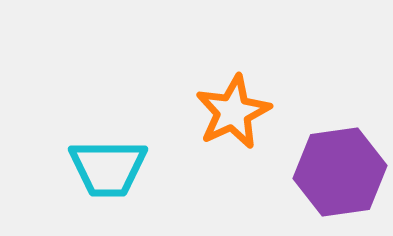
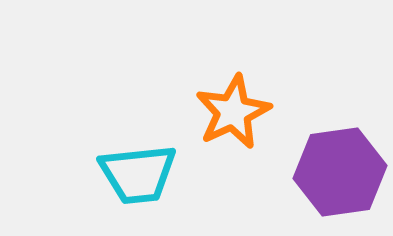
cyan trapezoid: moved 30 px right, 6 px down; rotated 6 degrees counterclockwise
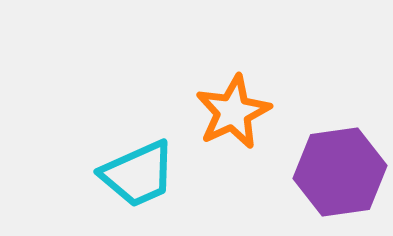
cyan trapezoid: rotated 18 degrees counterclockwise
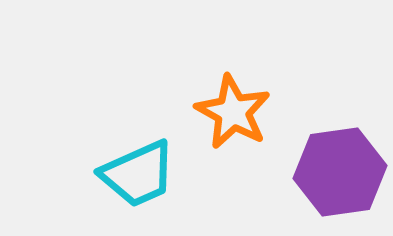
orange star: rotated 18 degrees counterclockwise
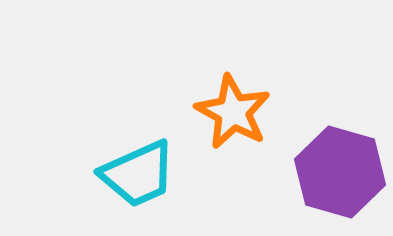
purple hexagon: rotated 24 degrees clockwise
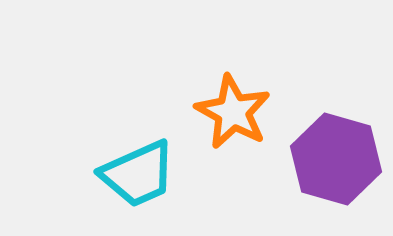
purple hexagon: moved 4 px left, 13 px up
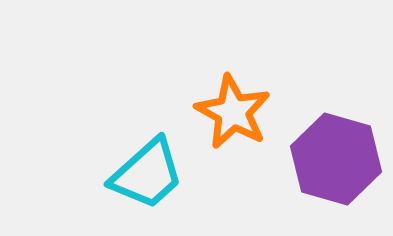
cyan trapezoid: moved 9 px right; rotated 18 degrees counterclockwise
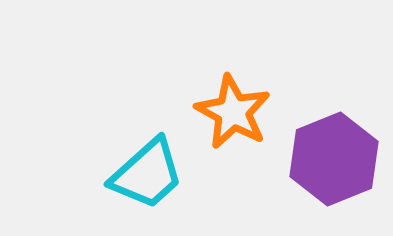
purple hexagon: moved 2 px left; rotated 22 degrees clockwise
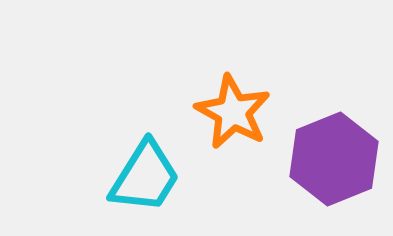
cyan trapezoid: moved 2 px left, 3 px down; rotated 16 degrees counterclockwise
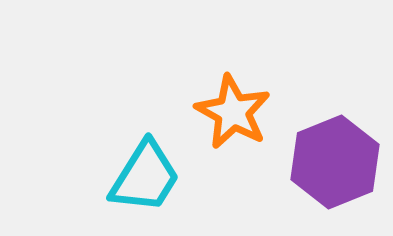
purple hexagon: moved 1 px right, 3 px down
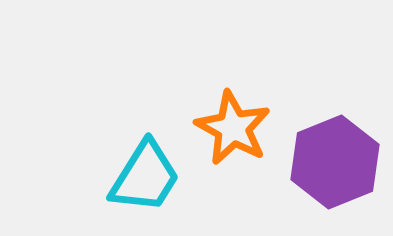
orange star: moved 16 px down
